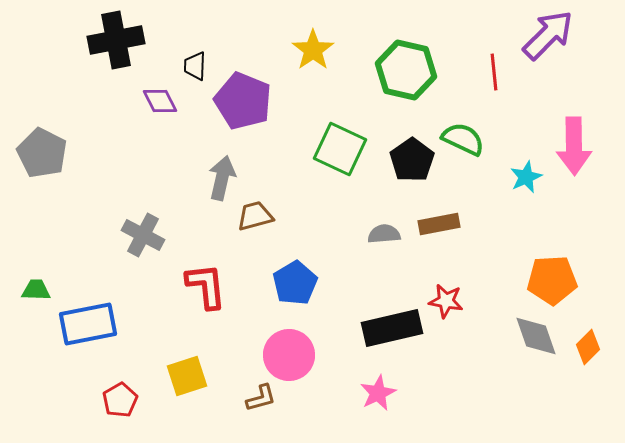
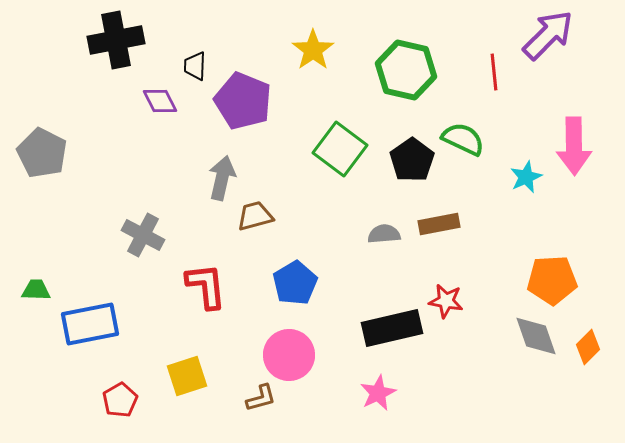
green square: rotated 12 degrees clockwise
blue rectangle: moved 2 px right
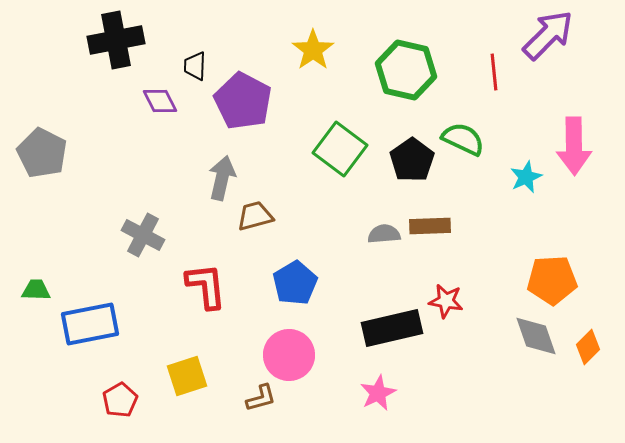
purple pentagon: rotated 6 degrees clockwise
brown rectangle: moved 9 px left, 2 px down; rotated 9 degrees clockwise
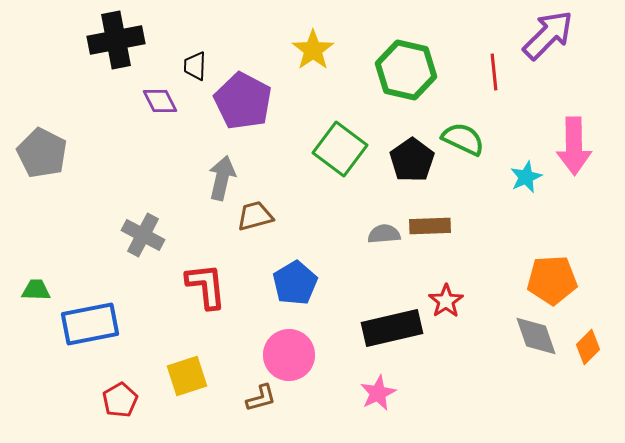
red star: rotated 28 degrees clockwise
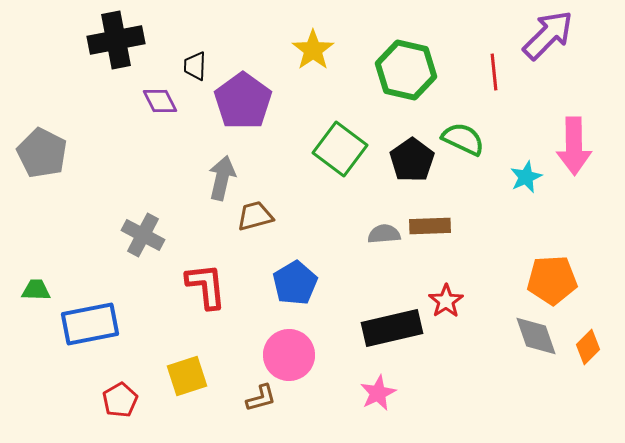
purple pentagon: rotated 8 degrees clockwise
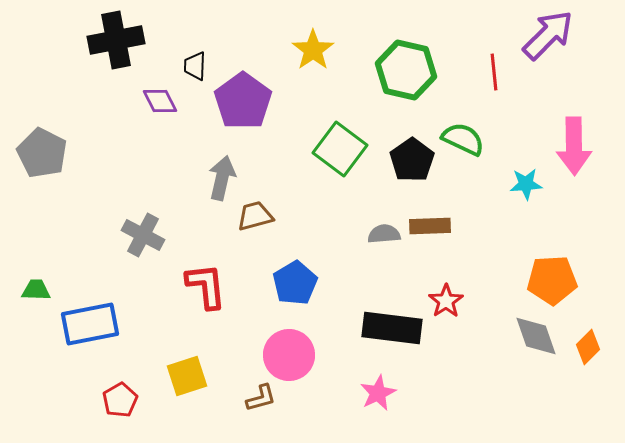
cyan star: moved 7 px down; rotated 20 degrees clockwise
black rectangle: rotated 20 degrees clockwise
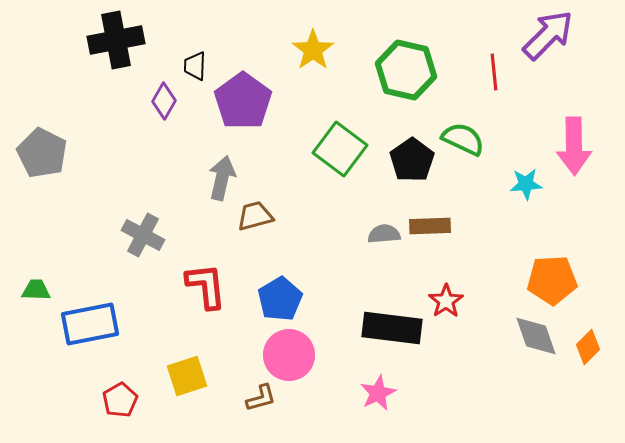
purple diamond: moved 4 px right; rotated 57 degrees clockwise
blue pentagon: moved 15 px left, 16 px down
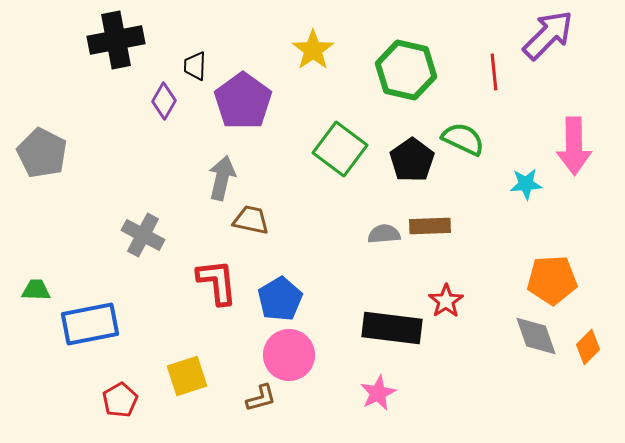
brown trapezoid: moved 4 px left, 4 px down; rotated 27 degrees clockwise
red L-shape: moved 11 px right, 4 px up
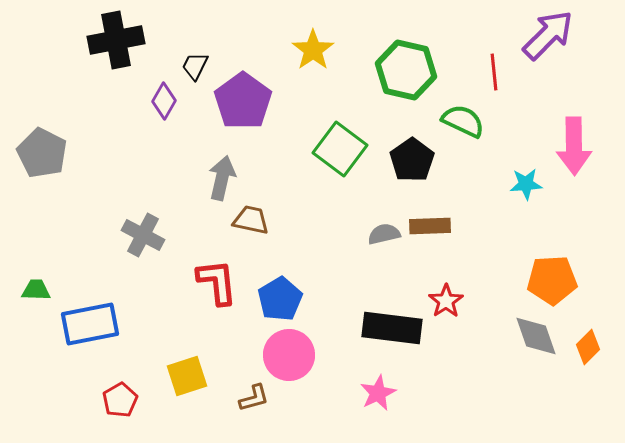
black trapezoid: rotated 24 degrees clockwise
green semicircle: moved 18 px up
gray semicircle: rotated 8 degrees counterclockwise
brown L-shape: moved 7 px left
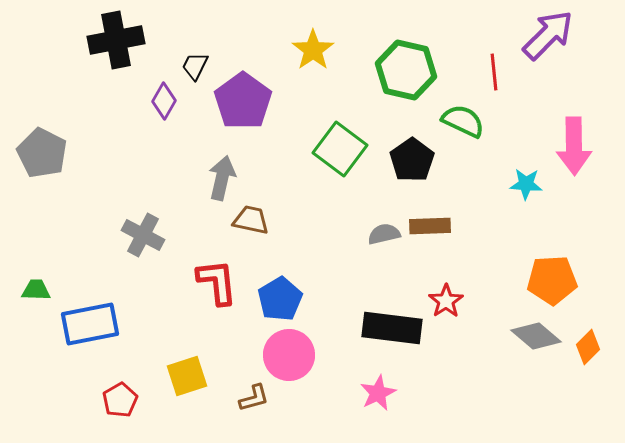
cyan star: rotated 8 degrees clockwise
gray diamond: rotated 30 degrees counterclockwise
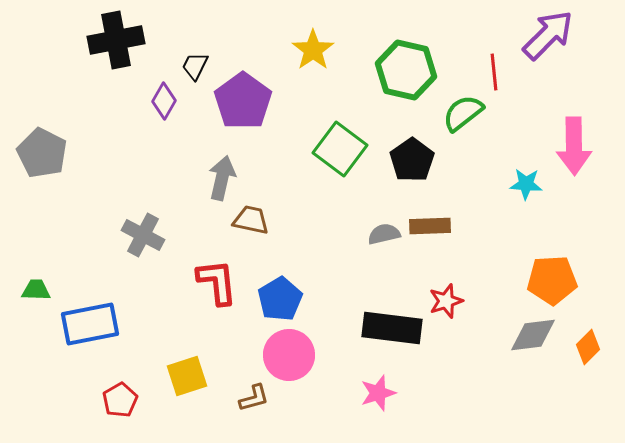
green semicircle: moved 8 px up; rotated 63 degrees counterclockwise
red star: rotated 16 degrees clockwise
gray diamond: moved 3 px left, 1 px up; rotated 48 degrees counterclockwise
pink star: rotated 9 degrees clockwise
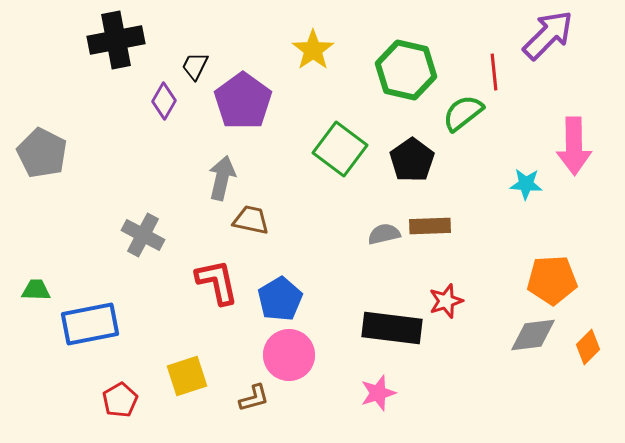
red L-shape: rotated 6 degrees counterclockwise
